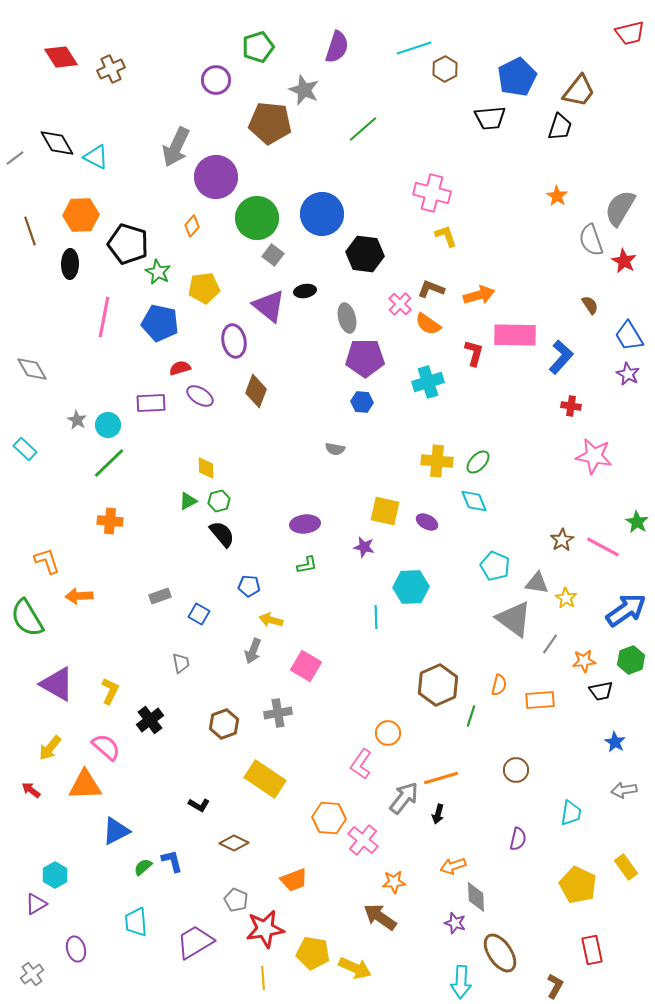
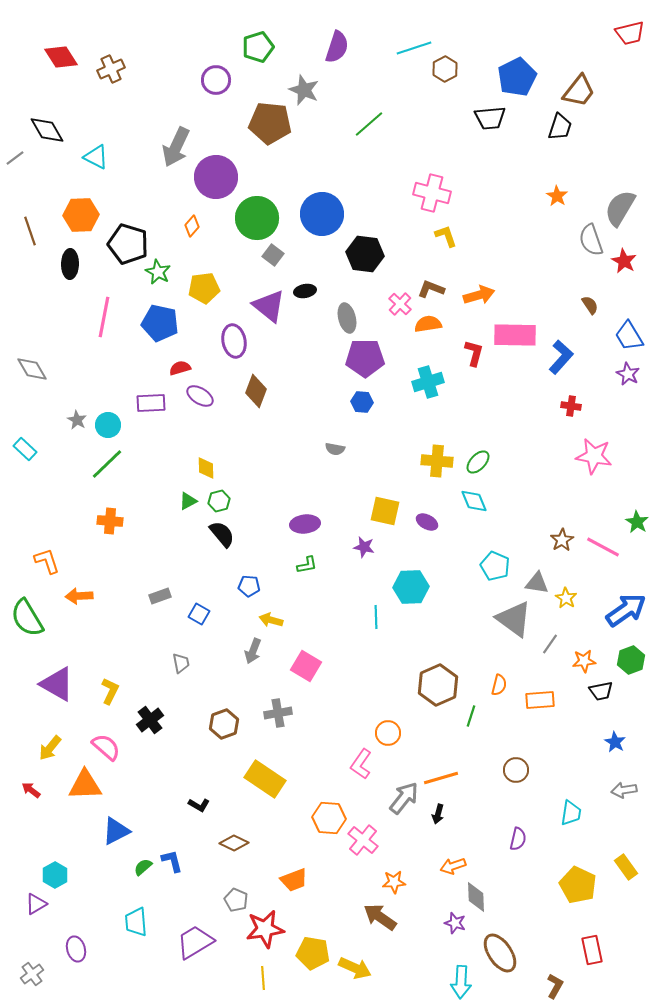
green line at (363, 129): moved 6 px right, 5 px up
black diamond at (57, 143): moved 10 px left, 13 px up
orange semicircle at (428, 324): rotated 136 degrees clockwise
green line at (109, 463): moved 2 px left, 1 px down
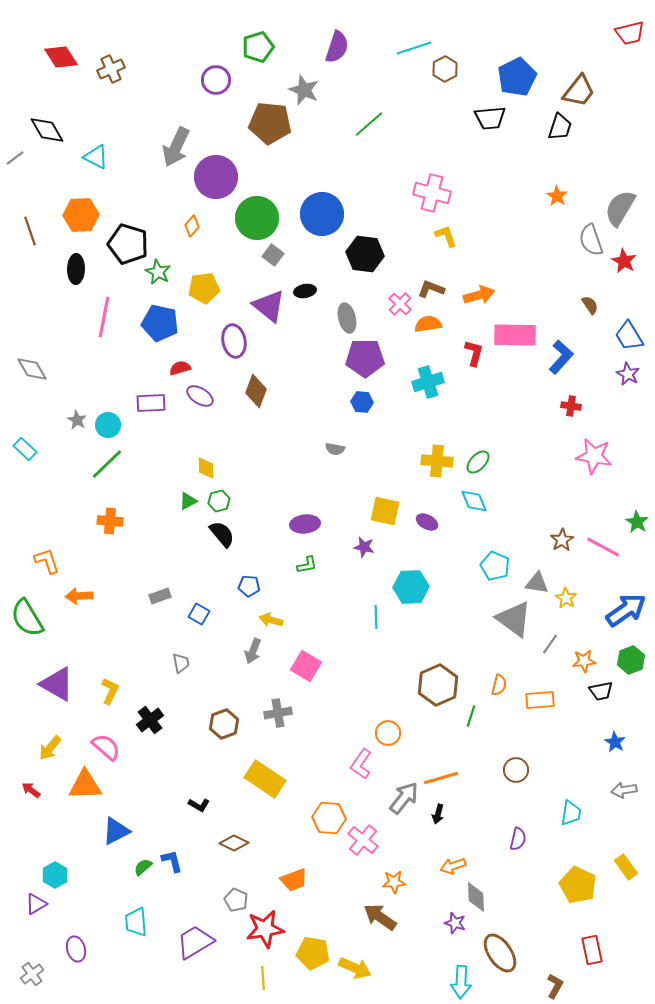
black ellipse at (70, 264): moved 6 px right, 5 px down
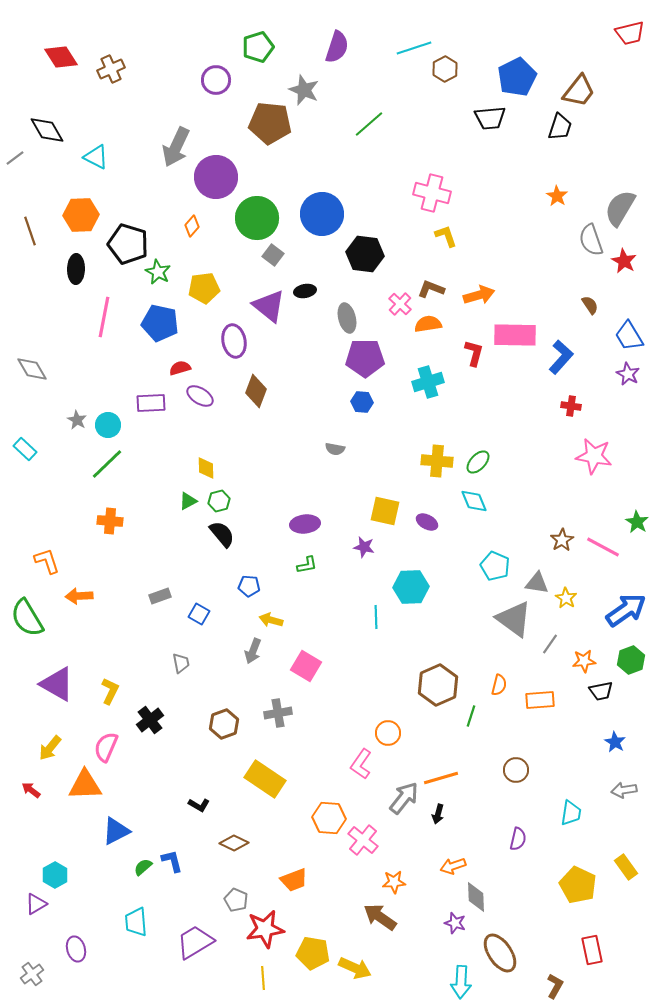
pink semicircle at (106, 747): rotated 108 degrees counterclockwise
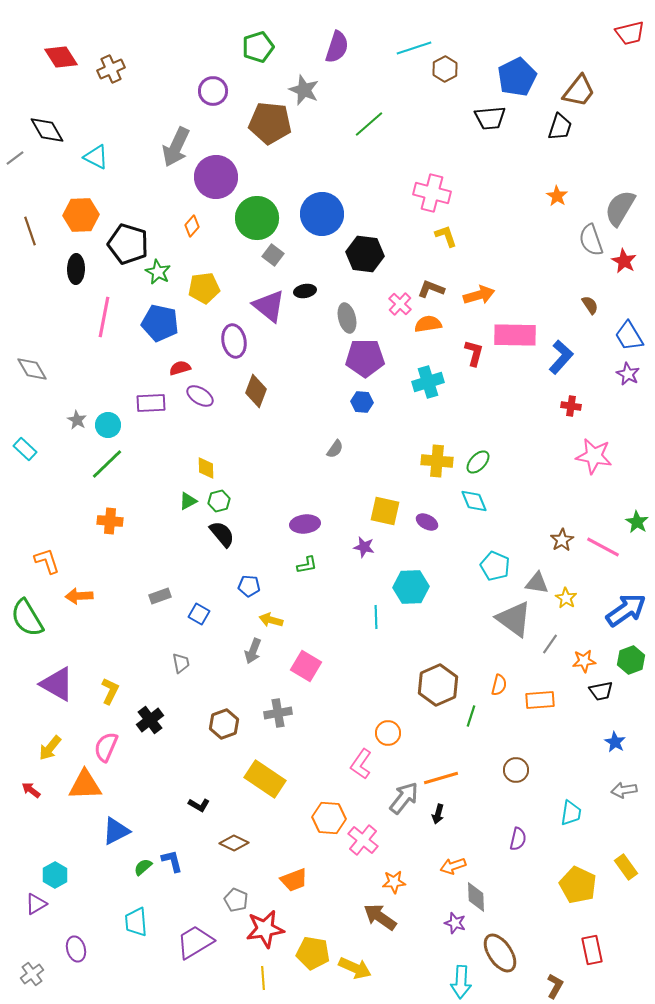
purple circle at (216, 80): moved 3 px left, 11 px down
gray semicircle at (335, 449): rotated 66 degrees counterclockwise
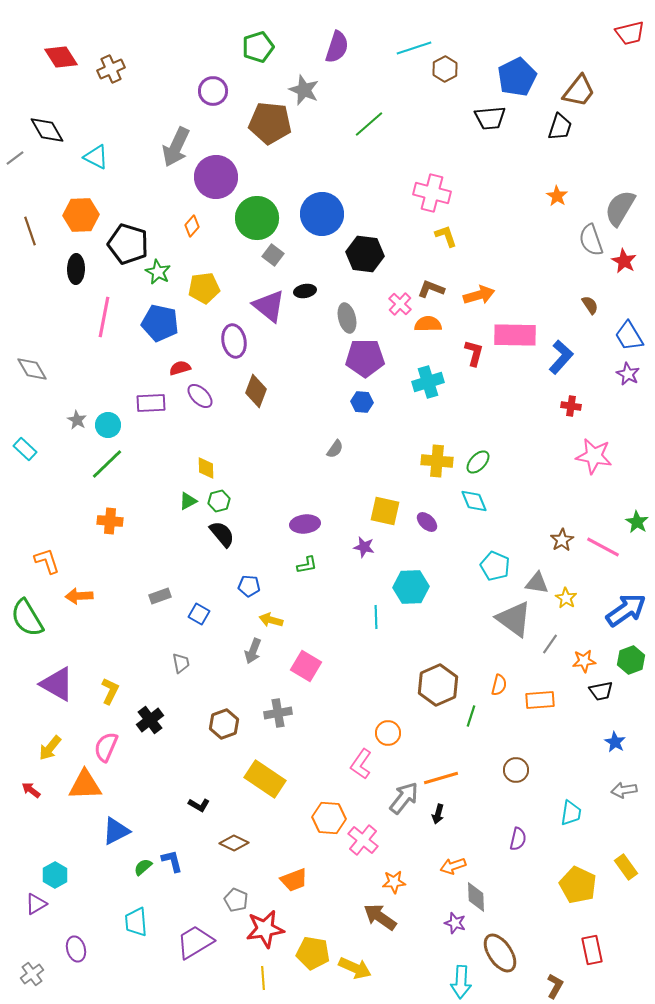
orange semicircle at (428, 324): rotated 8 degrees clockwise
purple ellipse at (200, 396): rotated 12 degrees clockwise
purple ellipse at (427, 522): rotated 15 degrees clockwise
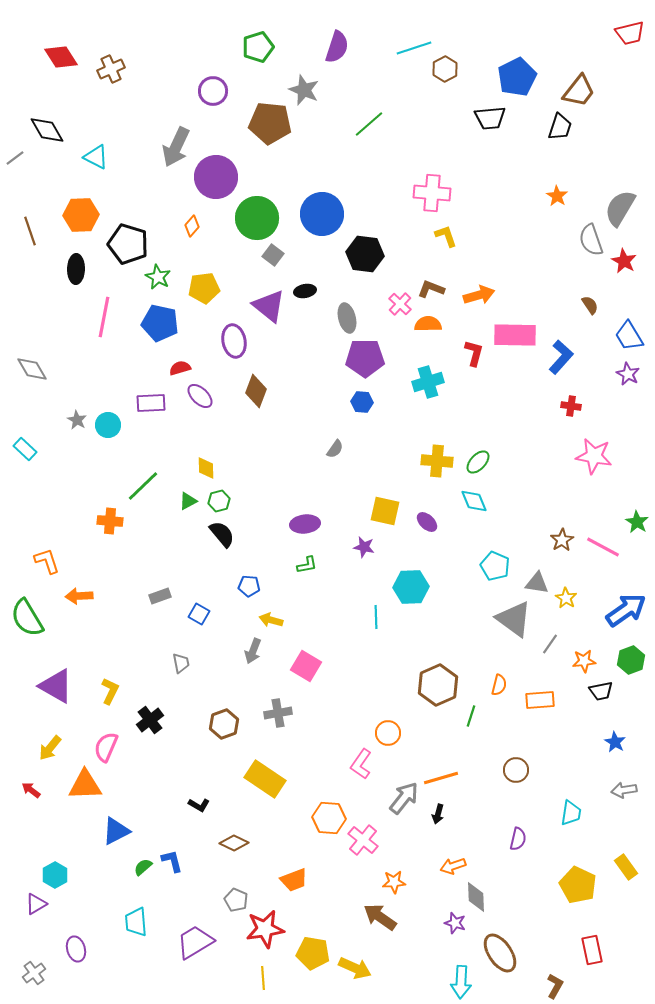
pink cross at (432, 193): rotated 9 degrees counterclockwise
green star at (158, 272): moved 5 px down
green line at (107, 464): moved 36 px right, 22 px down
purple triangle at (57, 684): moved 1 px left, 2 px down
gray cross at (32, 974): moved 2 px right, 1 px up
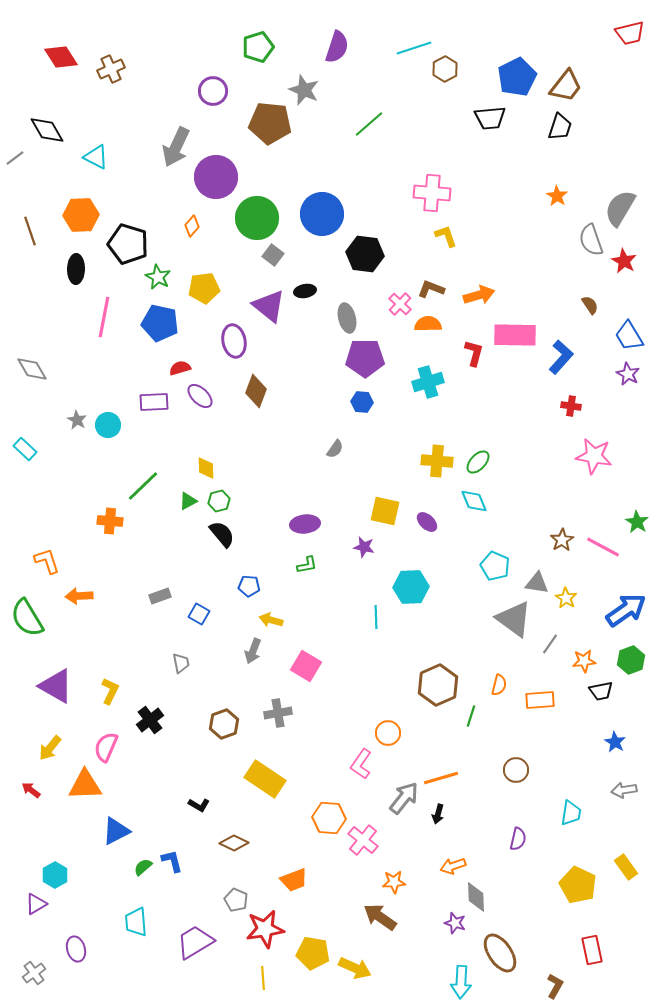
brown trapezoid at (579, 91): moved 13 px left, 5 px up
purple rectangle at (151, 403): moved 3 px right, 1 px up
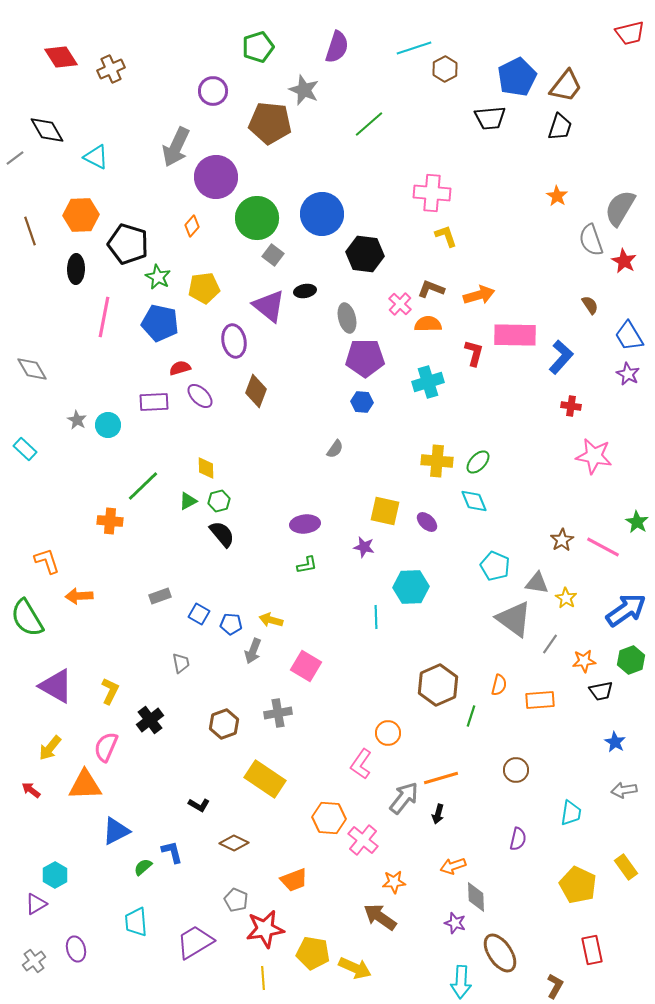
blue pentagon at (249, 586): moved 18 px left, 38 px down
blue L-shape at (172, 861): moved 9 px up
gray cross at (34, 973): moved 12 px up
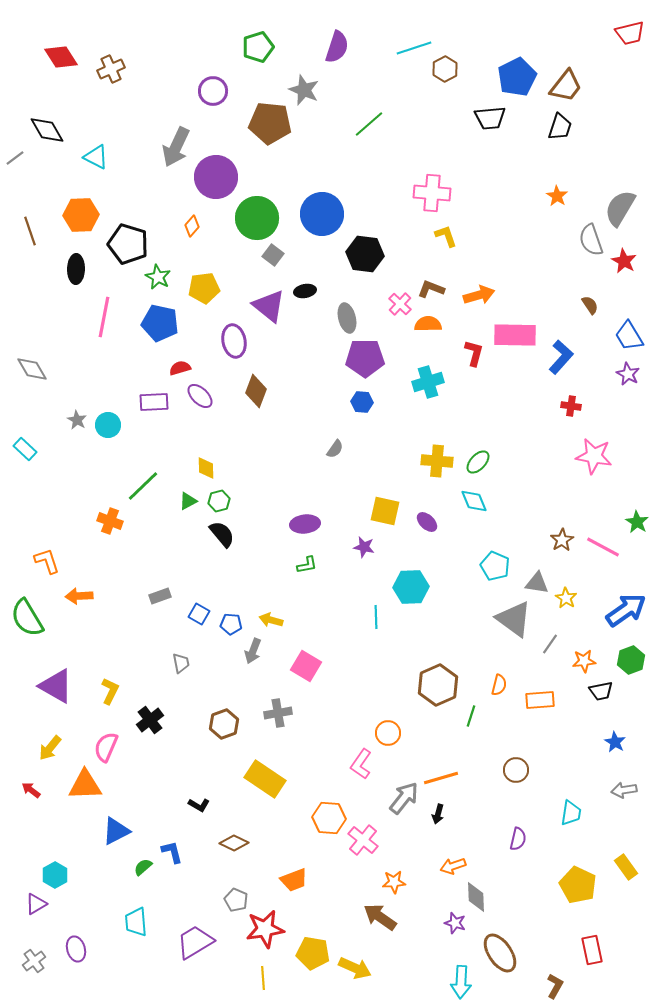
orange cross at (110, 521): rotated 15 degrees clockwise
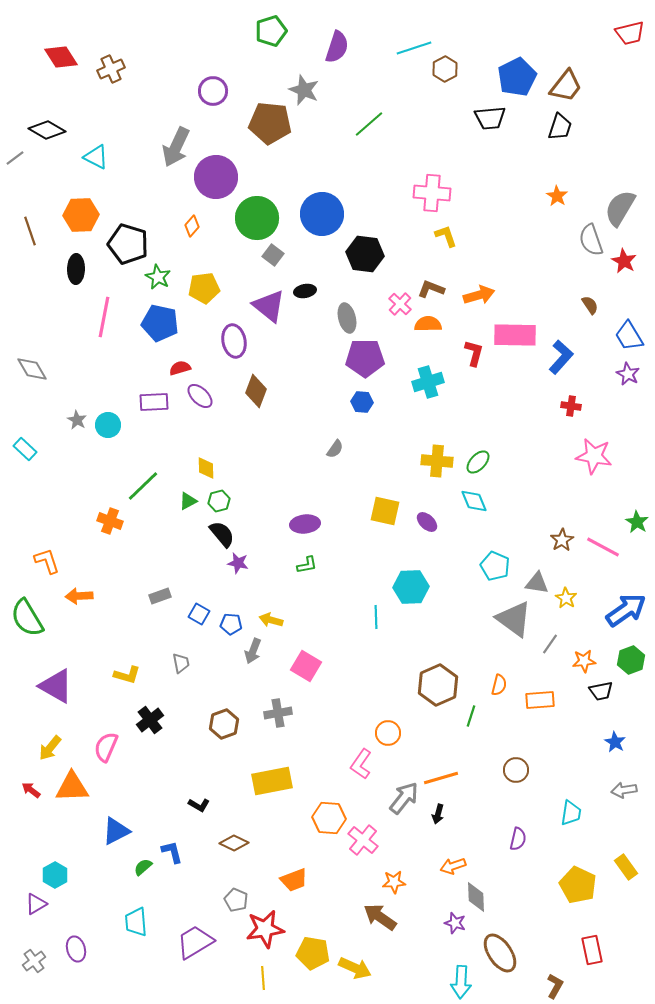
green pentagon at (258, 47): moved 13 px right, 16 px up
black diamond at (47, 130): rotated 30 degrees counterclockwise
purple star at (364, 547): moved 126 px left, 16 px down
yellow L-shape at (110, 691): moved 17 px right, 16 px up; rotated 80 degrees clockwise
yellow rectangle at (265, 779): moved 7 px right, 2 px down; rotated 45 degrees counterclockwise
orange triangle at (85, 785): moved 13 px left, 2 px down
